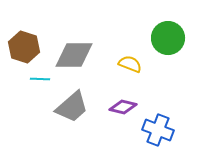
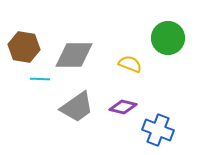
brown hexagon: rotated 8 degrees counterclockwise
gray trapezoid: moved 5 px right; rotated 6 degrees clockwise
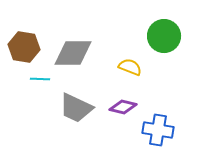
green circle: moved 4 px left, 2 px up
gray diamond: moved 1 px left, 2 px up
yellow semicircle: moved 3 px down
gray trapezoid: moved 1 px left, 1 px down; rotated 60 degrees clockwise
blue cross: rotated 12 degrees counterclockwise
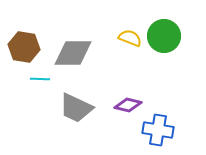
yellow semicircle: moved 29 px up
purple diamond: moved 5 px right, 2 px up
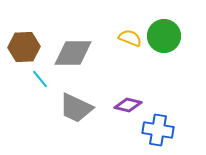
brown hexagon: rotated 12 degrees counterclockwise
cyan line: rotated 48 degrees clockwise
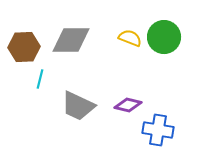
green circle: moved 1 px down
gray diamond: moved 2 px left, 13 px up
cyan line: rotated 54 degrees clockwise
gray trapezoid: moved 2 px right, 2 px up
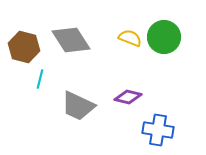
gray diamond: rotated 57 degrees clockwise
brown hexagon: rotated 16 degrees clockwise
purple diamond: moved 8 px up
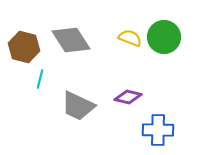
blue cross: rotated 8 degrees counterclockwise
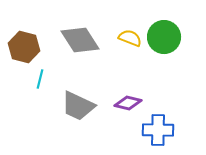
gray diamond: moved 9 px right
purple diamond: moved 6 px down
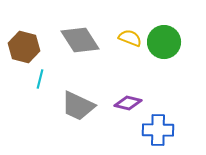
green circle: moved 5 px down
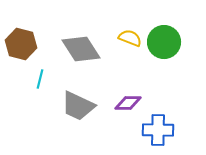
gray diamond: moved 1 px right, 9 px down
brown hexagon: moved 3 px left, 3 px up
purple diamond: rotated 12 degrees counterclockwise
